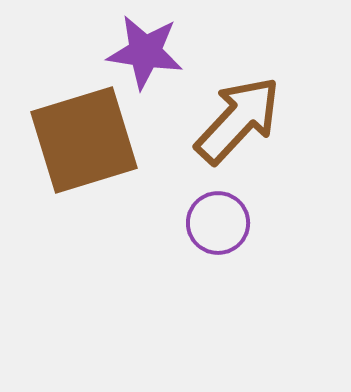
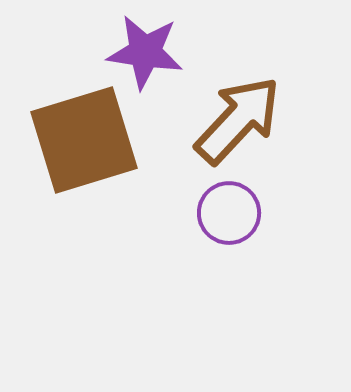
purple circle: moved 11 px right, 10 px up
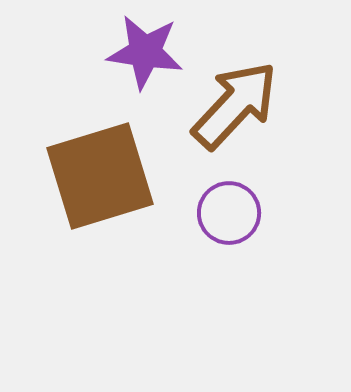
brown arrow: moved 3 px left, 15 px up
brown square: moved 16 px right, 36 px down
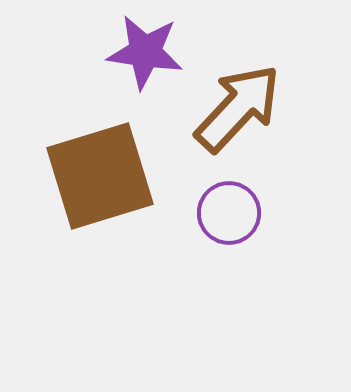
brown arrow: moved 3 px right, 3 px down
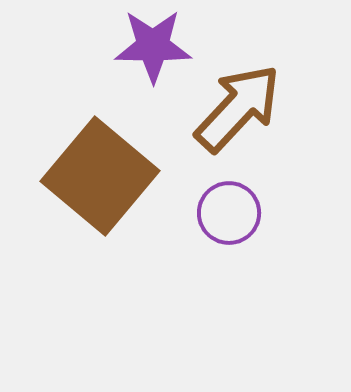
purple star: moved 8 px right, 6 px up; rotated 8 degrees counterclockwise
brown square: rotated 33 degrees counterclockwise
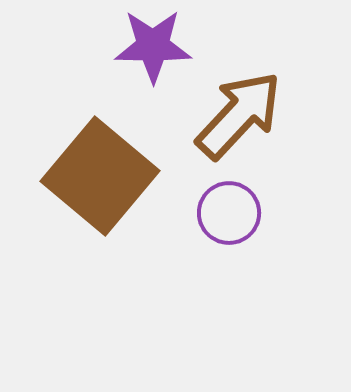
brown arrow: moved 1 px right, 7 px down
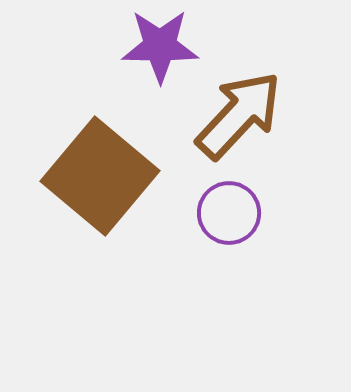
purple star: moved 7 px right
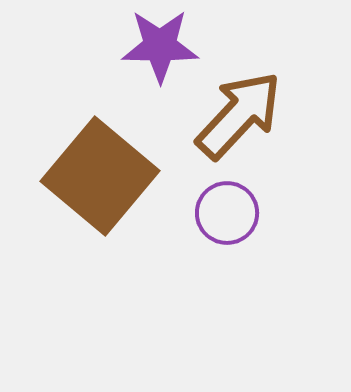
purple circle: moved 2 px left
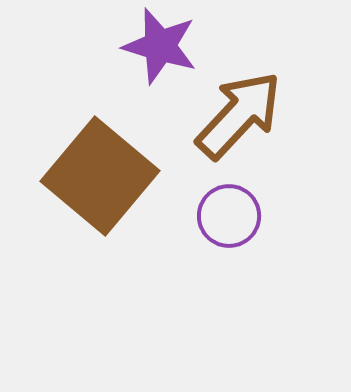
purple star: rotated 16 degrees clockwise
purple circle: moved 2 px right, 3 px down
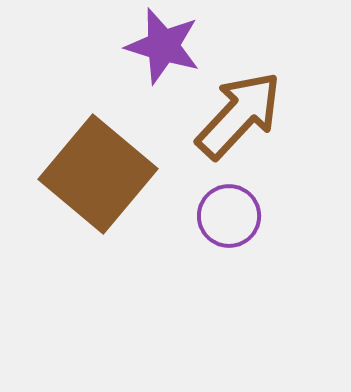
purple star: moved 3 px right
brown square: moved 2 px left, 2 px up
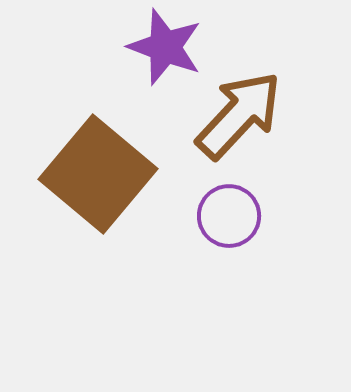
purple star: moved 2 px right, 1 px down; rotated 4 degrees clockwise
